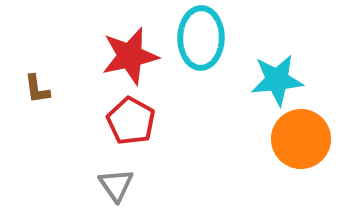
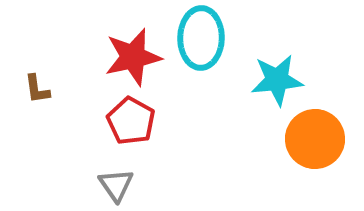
red star: moved 3 px right, 1 px down
orange circle: moved 14 px right
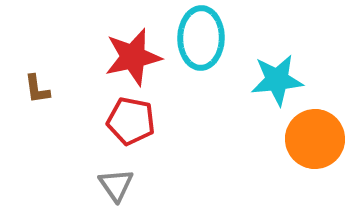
red pentagon: rotated 18 degrees counterclockwise
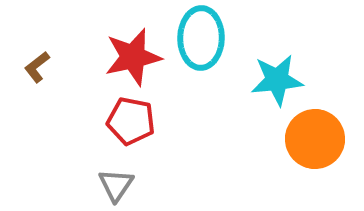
brown L-shape: moved 22 px up; rotated 60 degrees clockwise
gray triangle: rotated 9 degrees clockwise
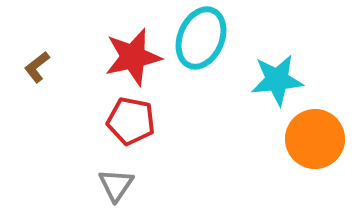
cyan ellipse: rotated 22 degrees clockwise
